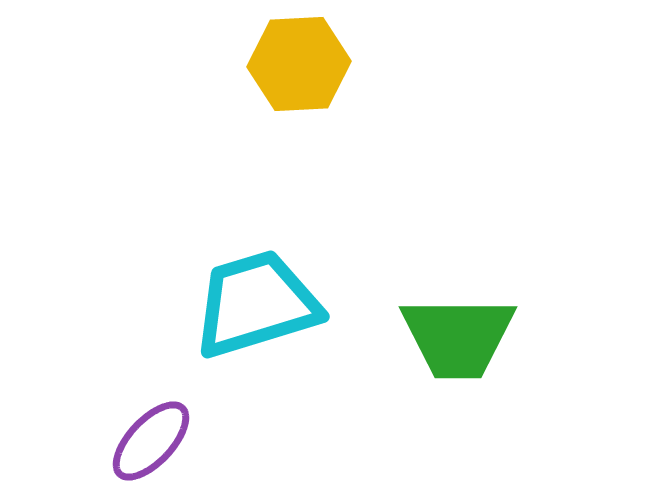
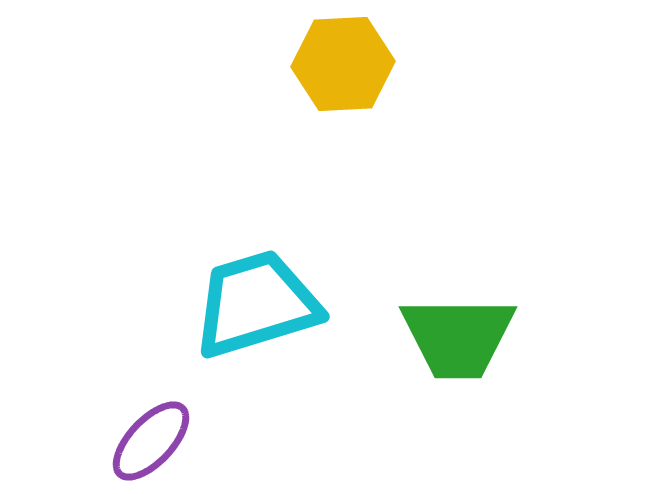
yellow hexagon: moved 44 px right
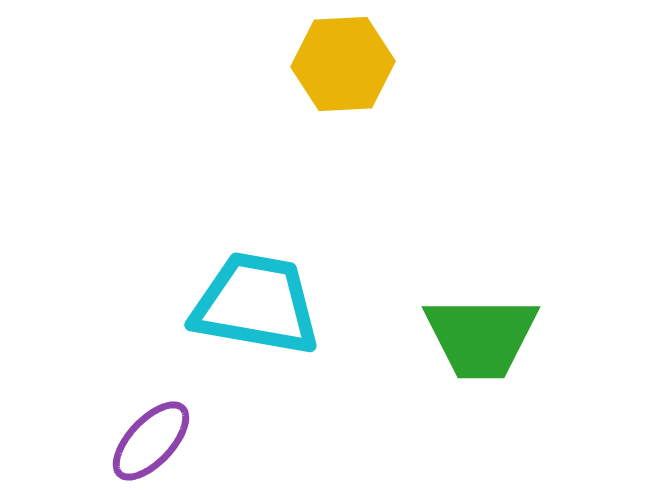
cyan trapezoid: rotated 27 degrees clockwise
green trapezoid: moved 23 px right
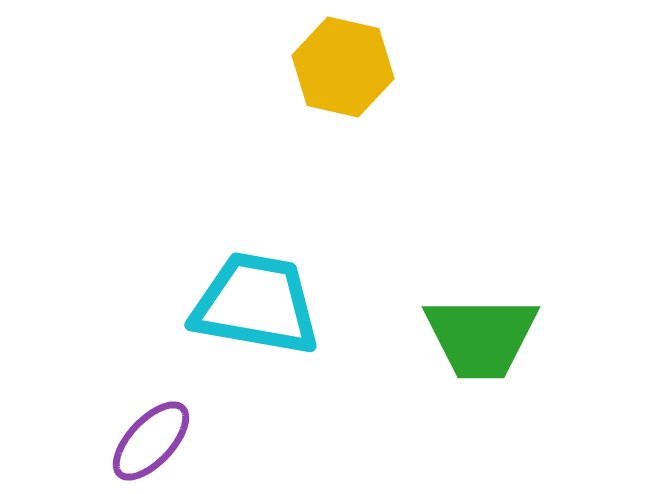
yellow hexagon: moved 3 px down; rotated 16 degrees clockwise
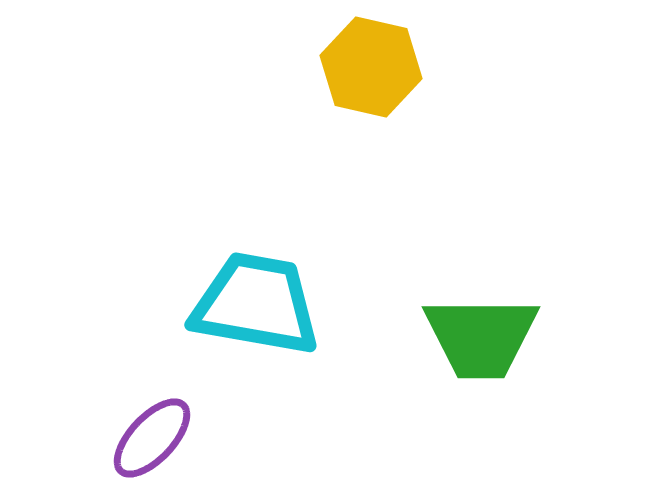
yellow hexagon: moved 28 px right
purple ellipse: moved 1 px right, 3 px up
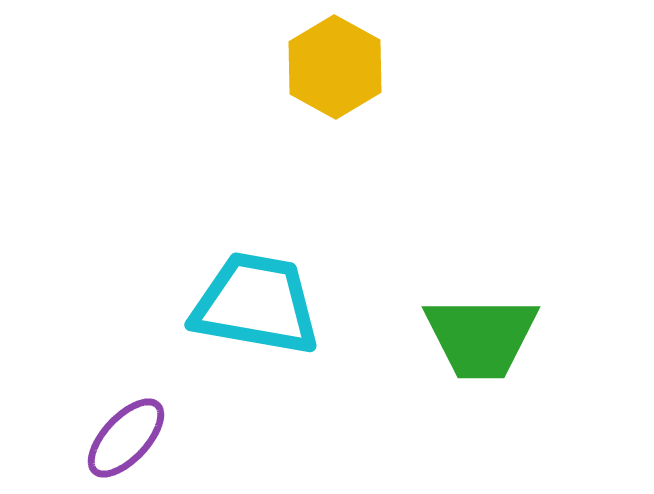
yellow hexagon: moved 36 px left; rotated 16 degrees clockwise
purple ellipse: moved 26 px left
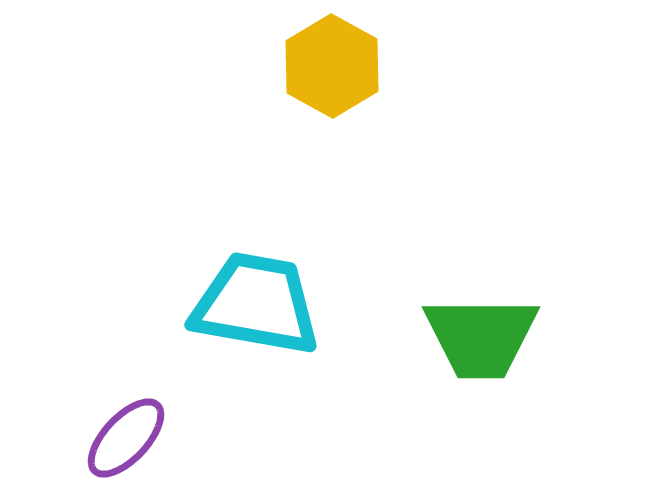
yellow hexagon: moved 3 px left, 1 px up
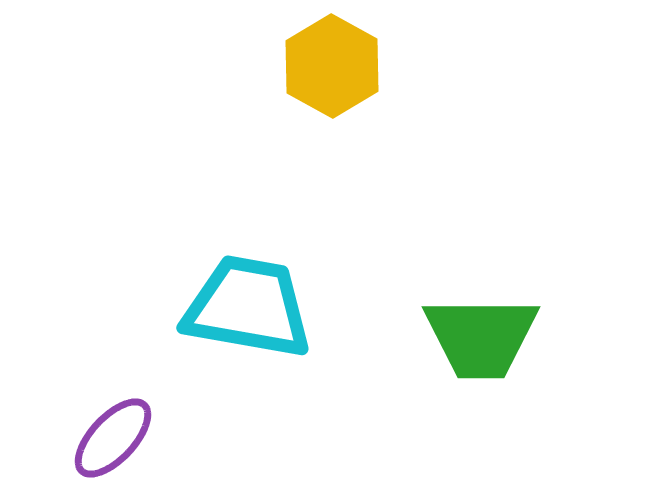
cyan trapezoid: moved 8 px left, 3 px down
purple ellipse: moved 13 px left
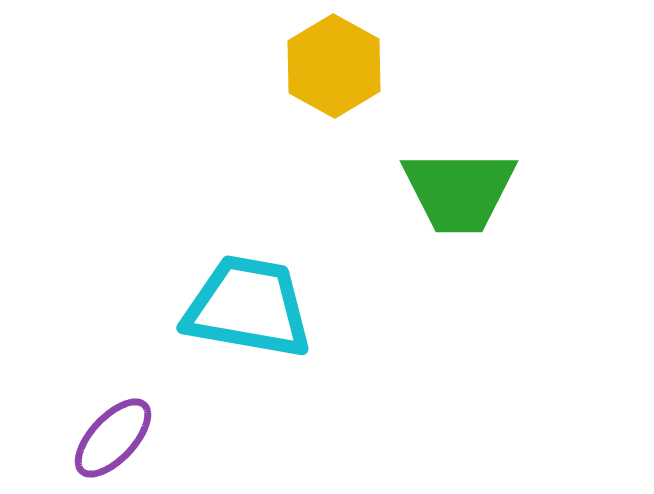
yellow hexagon: moved 2 px right
green trapezoid: moved 22 px left, 146 px up
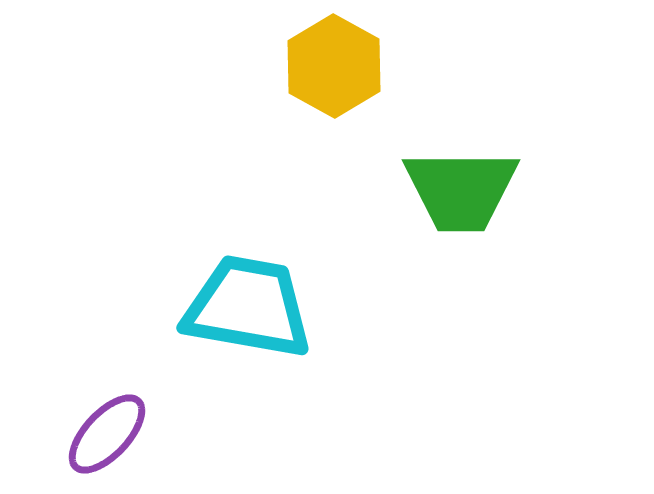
green trapezoid: moved 2 px right, 1 px up
purple ellipse: moved 6 px left, 4 px up
